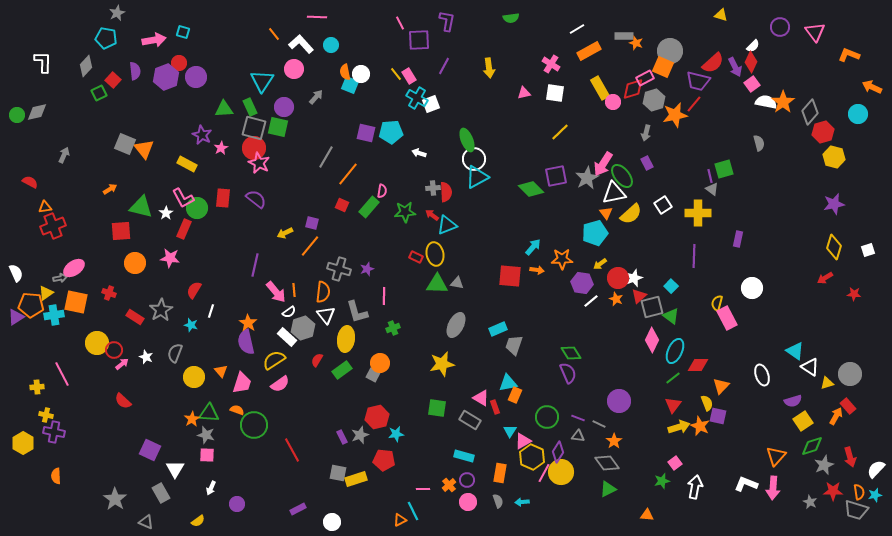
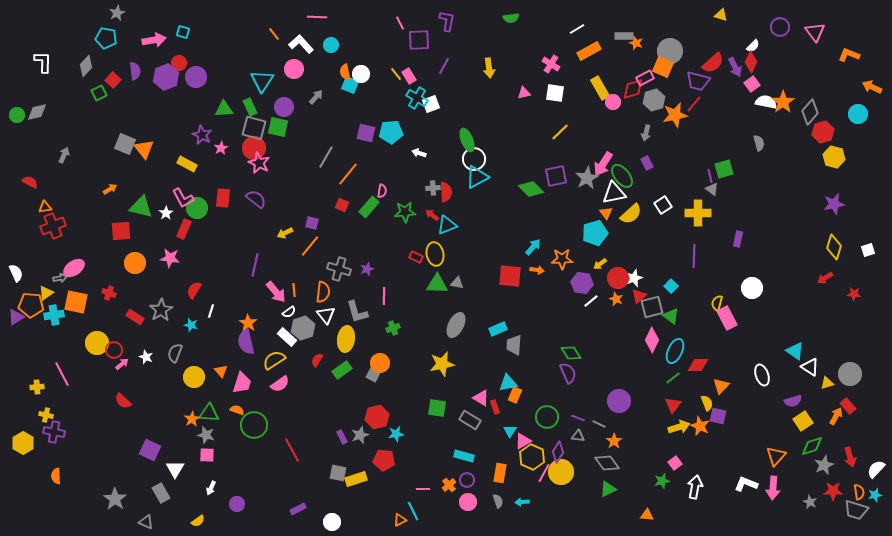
gray trapezoid at (514, 345): rotated 15 degrees counterclockwise
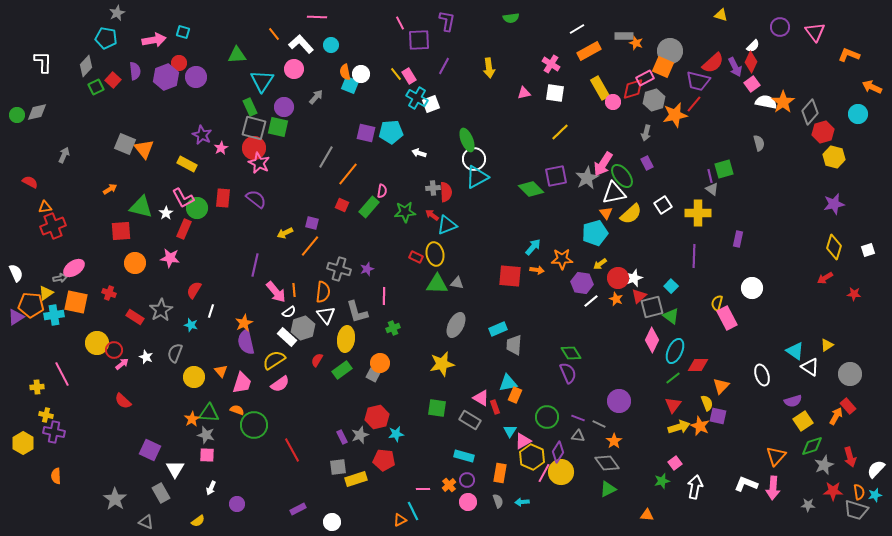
green square at (99, 93): moved 3 px left, 6 px up
green triangle at (224, 109): moved 13 px right, 54 px up
orange star at (248, 323): moved 4 px left; rotated 12 degrees clockwise
yellow triangle at (827, 383): moved 38 px up; rotated 16 degrees counterclockwise
gray square at (338, 473): moved 6 px up; rotated 18 degrees counterclockwise
gray star at (810, 502): moved 2 px left, 3 px down; rotated 24 degrees counterclockwise
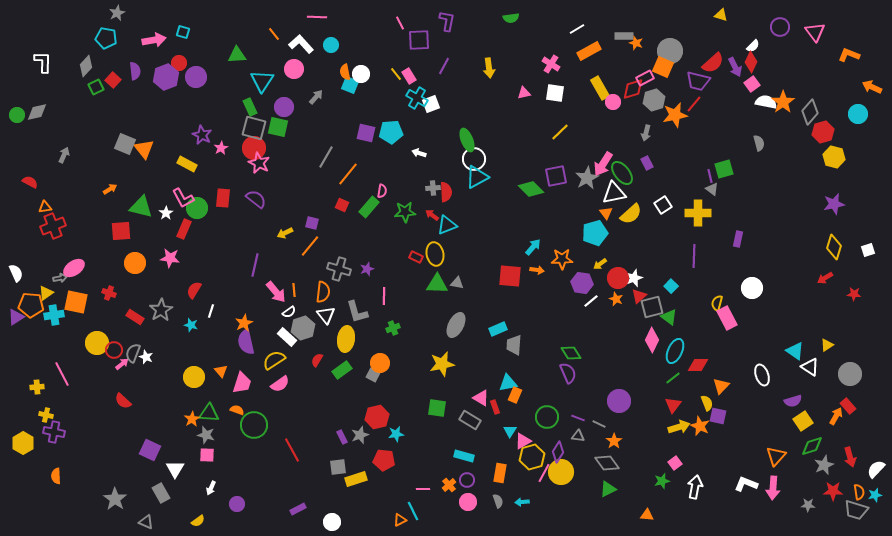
green ellipse at (622, 176): moved 3 px up
green triangle at (671, 316): moved 2 px left, 1 px down
gray semicircle at (175, 353): moved 42 px left
yellow hexagon at (532, 457): rotated 20 degrees clockwise
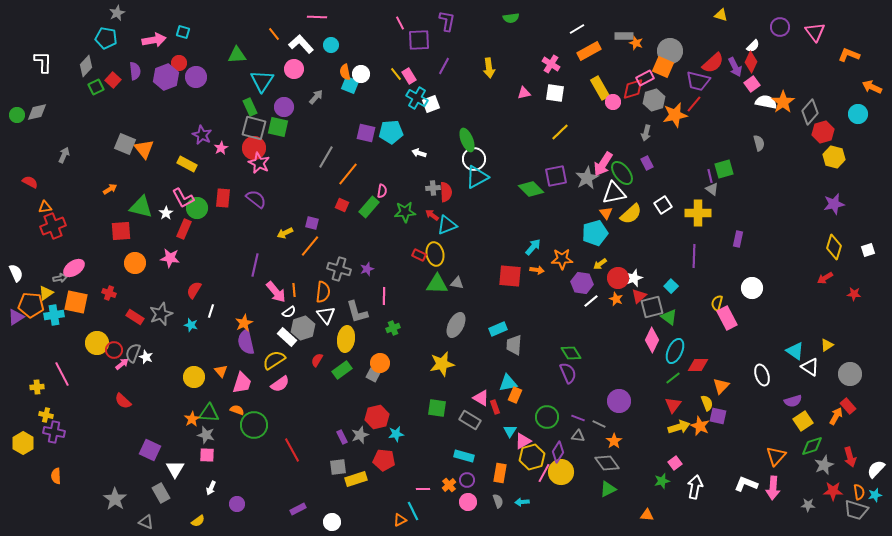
red rectangle at (416, 257): moved 3 px right, 2 px up
gray star at (161, 310): moved 4 px down; rotated 10 degrees clockwise
